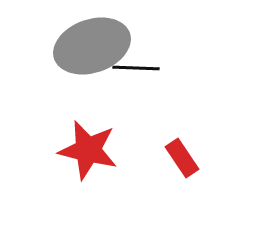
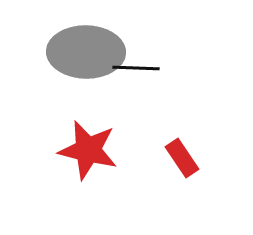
gray ellipse: moved 6 px left, 6 px down; rotated 20 degrees clockwise
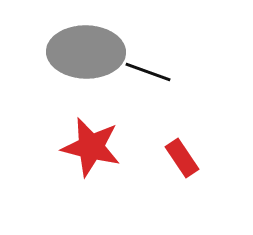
black line: moved 12 px right, 4 px down; rotated 18 degrees clockwise
red star: moved 3 px right, 3 px up
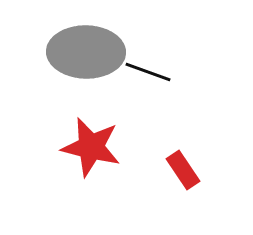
red rectangle: moved 1 px right, 12 px down
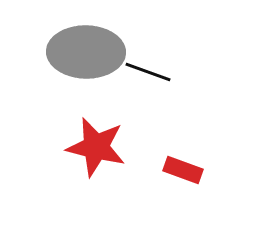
red star: moved 5 px right
red rectangle: rotated 36 degrees counterclockwise
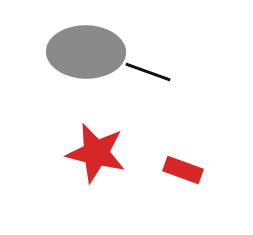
red star: moved 6 px down
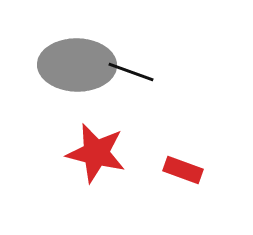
gray ellipse: moved 9 px left, 13 px down
black line: moved 17 px left
